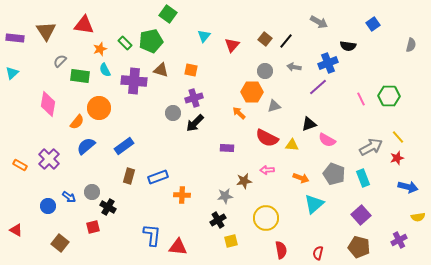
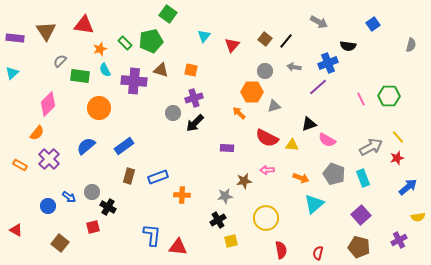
pink diamond at (48, 104): rotated 35 degrees clockwise
orange semicircle at (77, 122): moved 40 px left, 11 px down
blue arrow at (408, 187): rotated 54 degrees counterclockwise
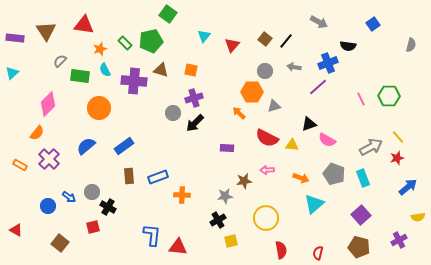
brown rectangle at (129, 176): rotated 21 degrees counterclockwise
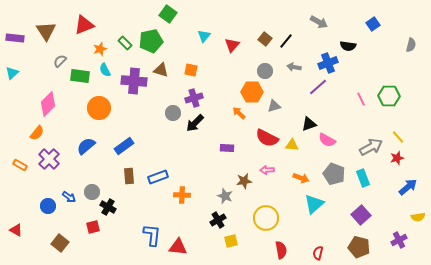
red triangle at (84, 25): rotated 30 degrees counterclockwise
gray star at (225, 196): rotated 28 degrees clockwise
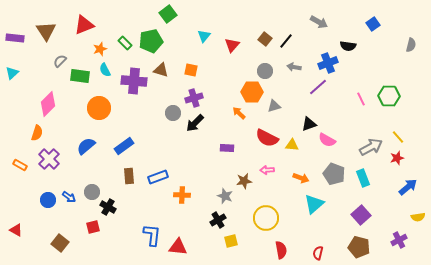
green square at (168, 14): rotated 18 degrees clockwise
orange semicircle at (37, 133): rotated 21 degrees counterclockwise
blue circle at (48, 206): moved 6 px up
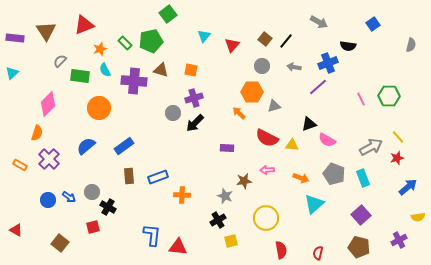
gray circle at (265, 71): moved 3 px left, 5 px up
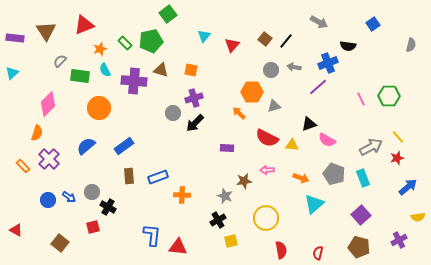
gray circle at (262, 66): moved 9 px right, 4 px down
orange rectangle at (20, 165): moved 3 px right, 1 px down; rotated 16 degrees clockwise
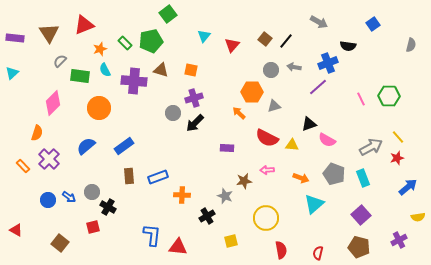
brown triangle at (46, 31): moved 3 px right, 2 px down
pink diamond at (48, 104): moved 5 px right, 1 px up
black cross at (218, 220): moved 11 px left, 4 px up
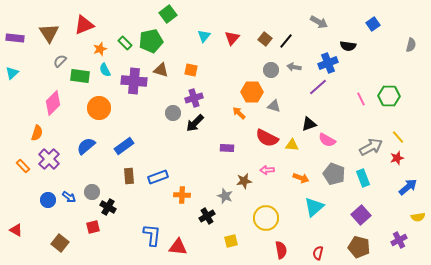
red triangle at (232, 45): moved 7 px up
gray triangle at (274, 106): rotated 32 degrees clockwise
cyan triangle at (314, 204): moved 3 px down
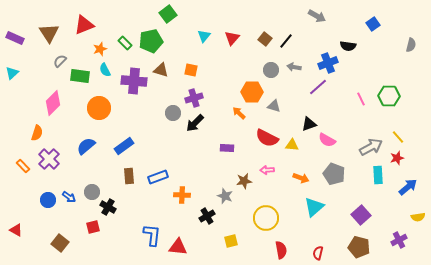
gray arrow at (319, 22): moved 2 px left, 6 px up
purple rectangle at (15, 38): rotated 18 degrees clockwise
cyan rectangle at (363, 178): moved 15 px right, 3 px up; rotated 18 degrees clockwise
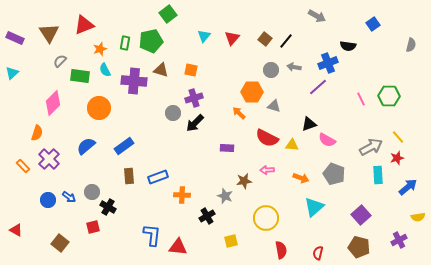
green rectangle at (125, 43): rotated 56 degrees clockwise
